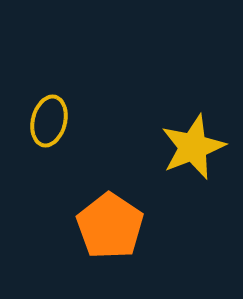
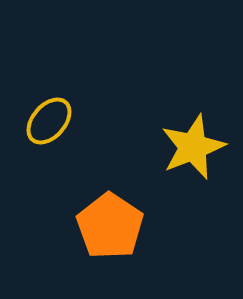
yellow ellipse: rotated 27 degrees clockwise
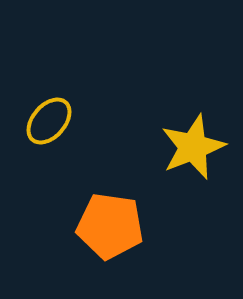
orange pentagon: rotated 26 degrees counterclockwise
